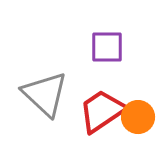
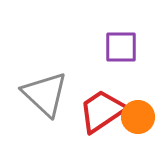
purple square: moved 14 px right
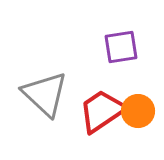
purple square: rotated 9 degrees counterclockwise
orange circle: moved 6 px up
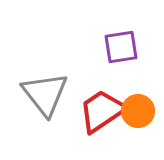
gray triangle: rotated 9 degrees clockwise
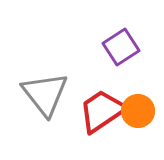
purple square: rotated 24 degrees counterclockwise
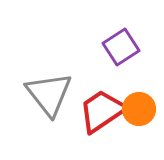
gray triangle: moved 4 px right
orange circle: moved 1 px right, 2 px up
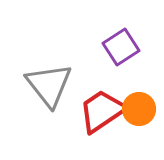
gray triangle: moved 9 px up
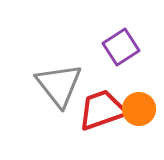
gray triangle: moved 10 px right
red trapezoid: moved 1 px up; rotated 15 degrees clockwise
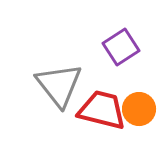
red trapezoid: rotated 33 degrees clockwise
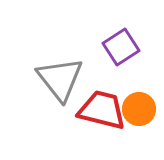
gray triangle: moved 1 px right, 6 px up
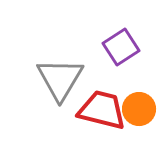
gray triangle: rotated 9 degrees clockwise
